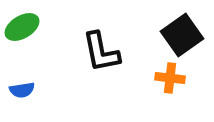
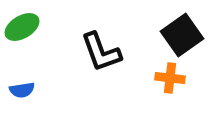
black L-shape: rotated 9 degrees counterclockwise
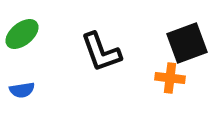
green ellipse: moved 7 px down; rotated 8 degrees counterclockwise
black square: moved 5 px right, 8 px down; rotated 15 degrees clockwise
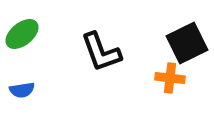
black square: rotated 6 degrees counterclockwise
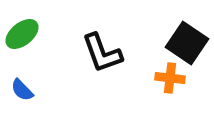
black square: rotated 30 degrees counterclockwise
black L-shape: moved 1 px right, 1 px down
blue semicircle: rotated 55 degrees clockwise
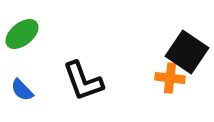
black square: moved 9 px down
black L-shape: moved 19 px left, 28 px down
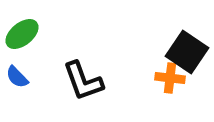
blue semicircle: moved 5 px left, 13 px up
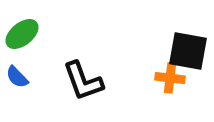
black square: moved 1 px right, 1 px up; rotated 24 degrees counterclockwise
